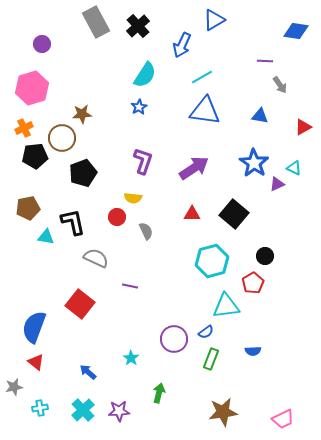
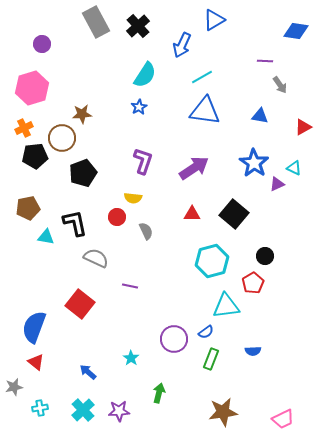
black L-shape at (73, 222): moved 2 px right, 1 px down
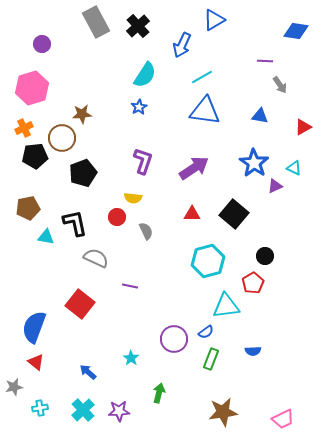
purple triangle at (277, 184): moved 2 px left, 2 px down
cyan hexagon at (212, 261): moved 4 px left
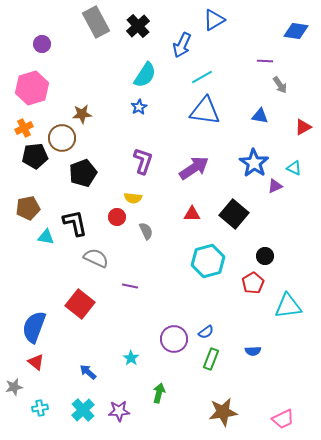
cyan triangle at (226, 306): moved 62 px right
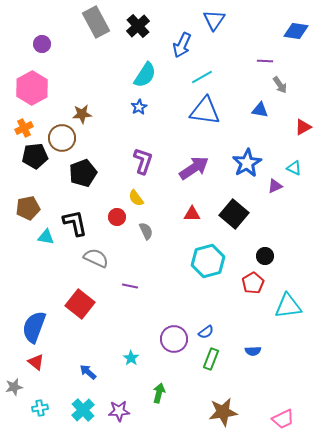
blue triangle at (214, 20): rotated 25 degrees counterclockwise
pink hexagon at (32, 88): rotated 12 degrees counterclockwise
blue triangle at (260, 116): moved 6 px up
blue star at (254, 163): moved 7 px left; rotated 8 degrees clockwise
yellow semicircle at (133, 198): moved 3 px right; rotated 48 degrees clockwise
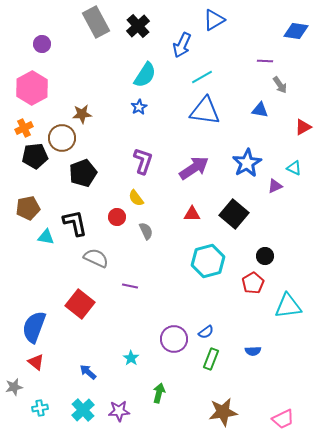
blue triangle at (214, 20): rotated 25 degrees clockwise
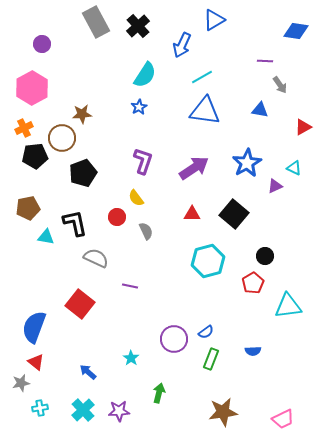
gray star at (14, 387): moved 7 px right, 4 px up
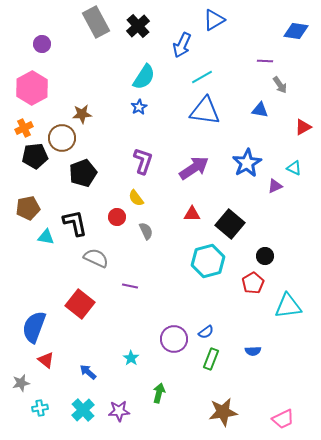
cyan semicircle at (145, 75): moved 1 px left, 2 px down
black square at (234, 214): moved 4 px left, 10 px down
red triangle at (36, 362): moved 10 px right, 2 px up
